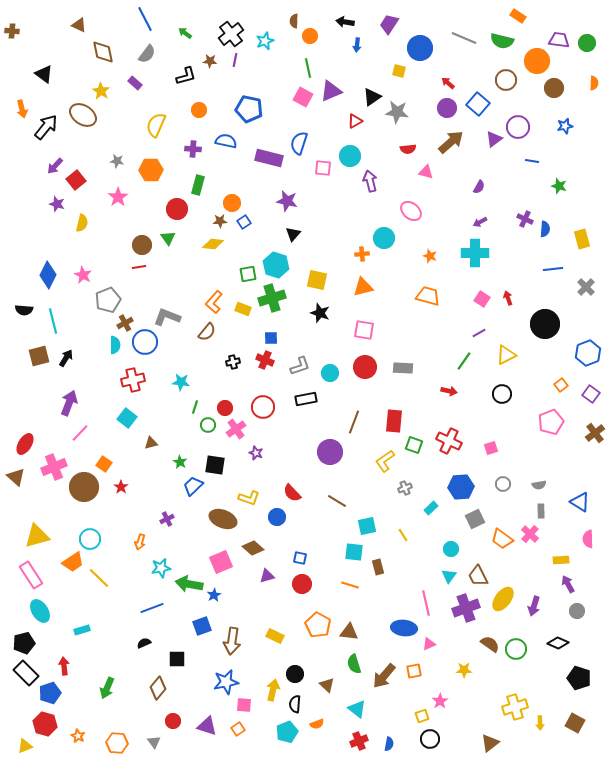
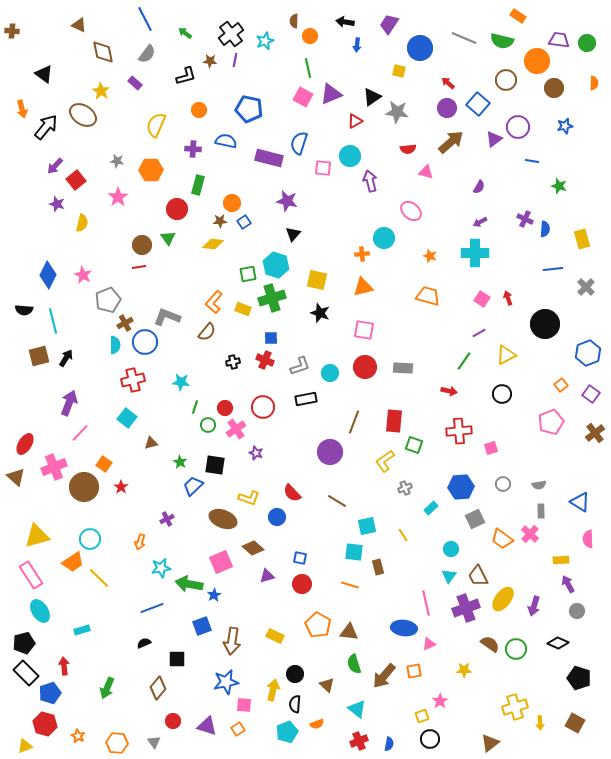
purple triangle at (331, 91): moved 3 px down
red cross at (449, 441): moved 10 px right, 10 px up; rotated 30 degrees counterclockwise
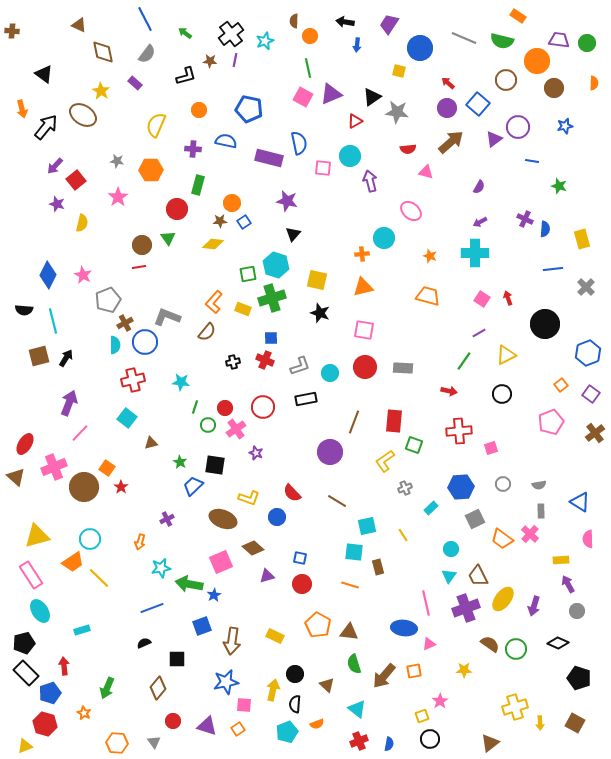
blue semicircle at (299, 143): rotated 150 degrees clockwise
orange square at (104, 464): moved 3 px right, 4 px down
orange star at (78, 736): moved 6 px right, 23 px up
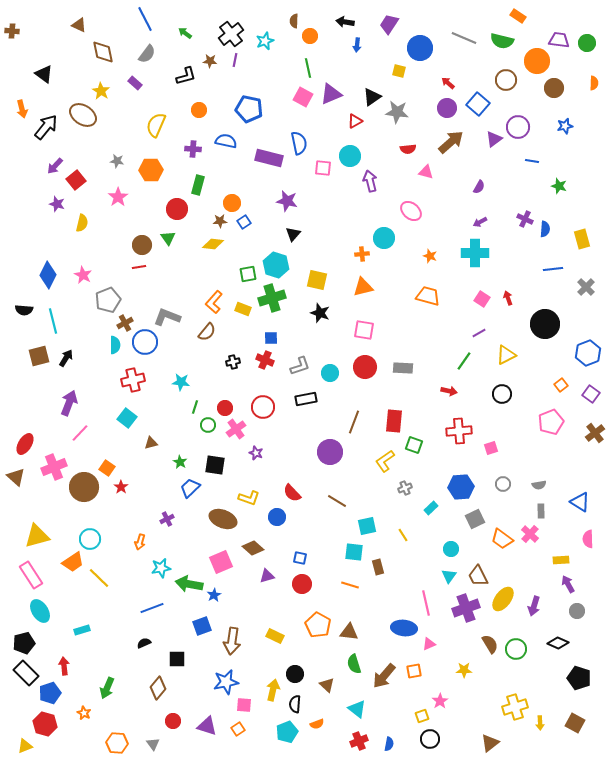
blue trapezoid at (193, 486): moved 3 px left, 2 px down
brown semicircle at (490, 644): rotated 24 degrees clockwise
gray triangle at (154, 742): moved 1 px left, 2 px down
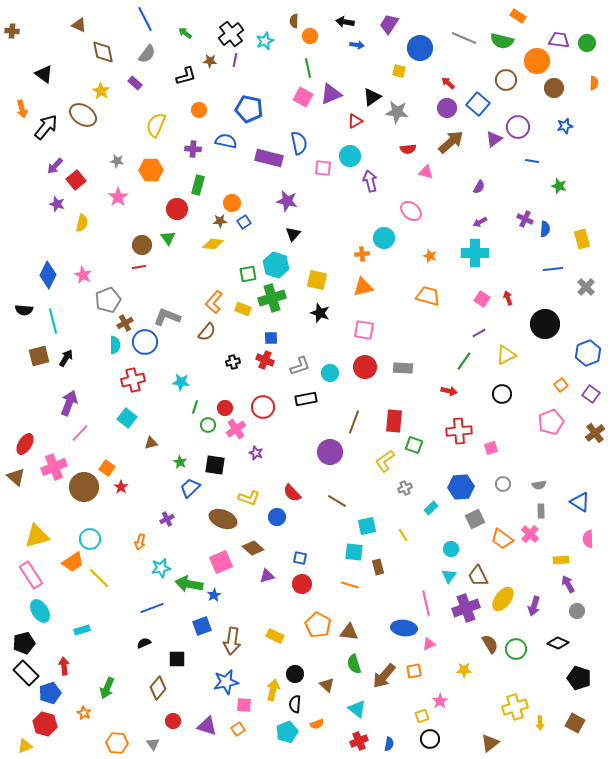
blue arrow at (357, 45): rotated 88 degrees counterclockwise
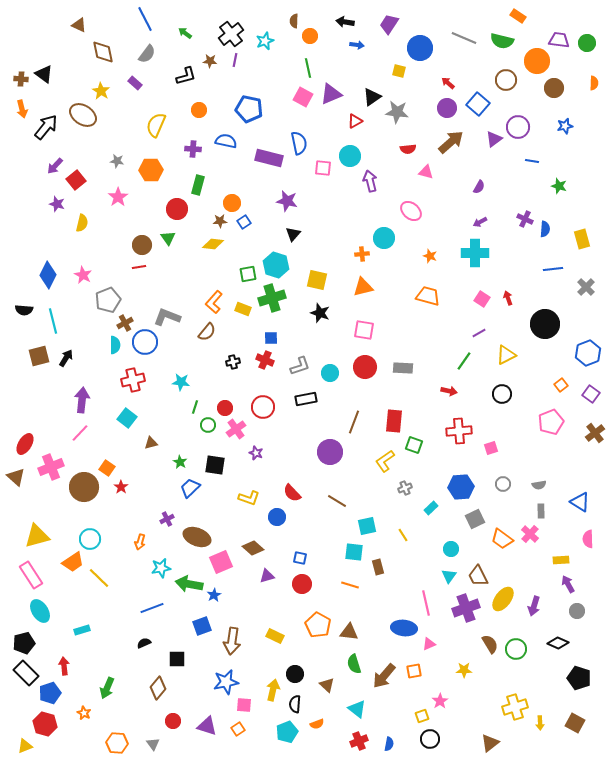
brown cross at (12, 31): moved 9 px right, 48 px down
purple arrow at (69, 403): moved 13 px right, 3 px up; rotated 15 degrees counterclockwise
pink cross at (54, 467): moved 3 px left
brown ellipse at (223, 519): moved 26 px left, 18 px down
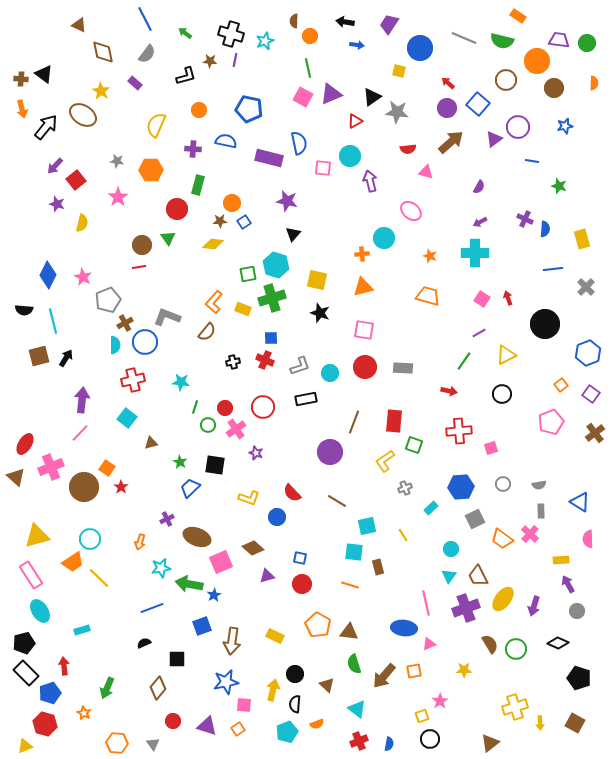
black cross at (231, 34): rotated 35 degrees counterclockwise
pink star at (83, 275): moved 2 px down
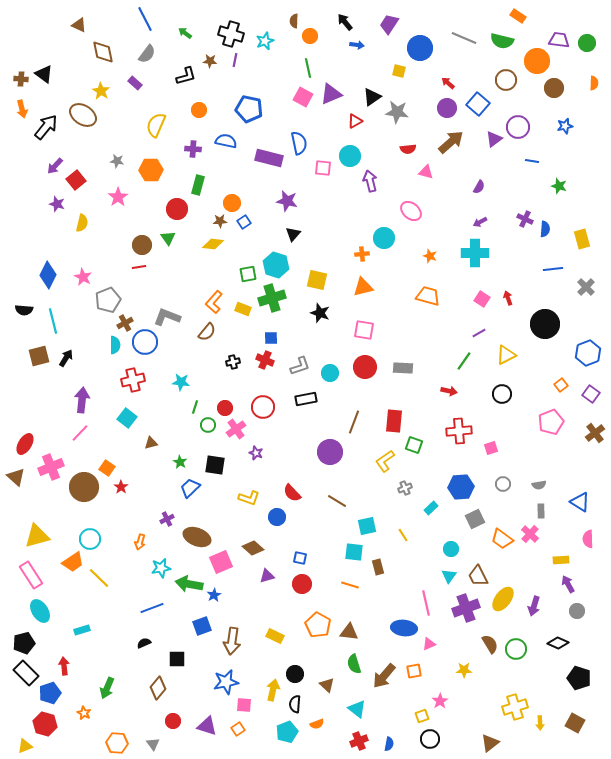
black arrow at (345, 22): rotated 42 degrees clockwise
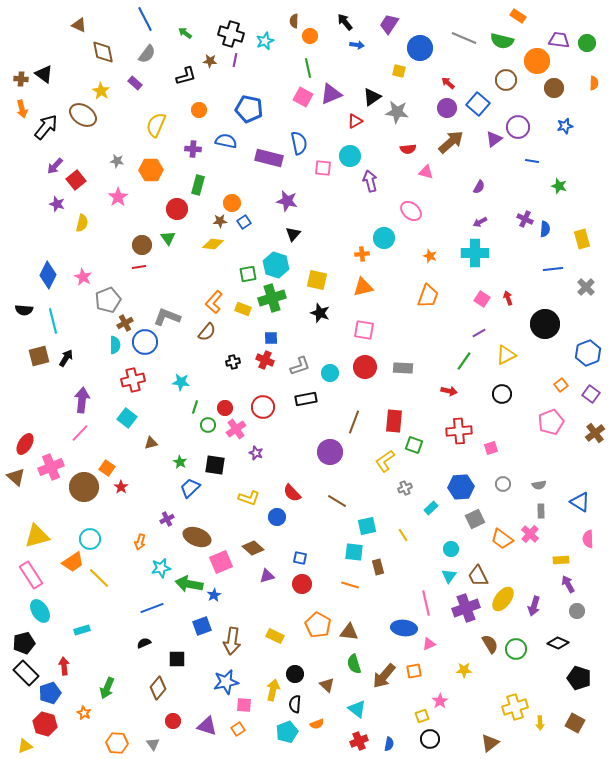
orange trapezoid at (428, 296): rotated 95 degrees clockwise
